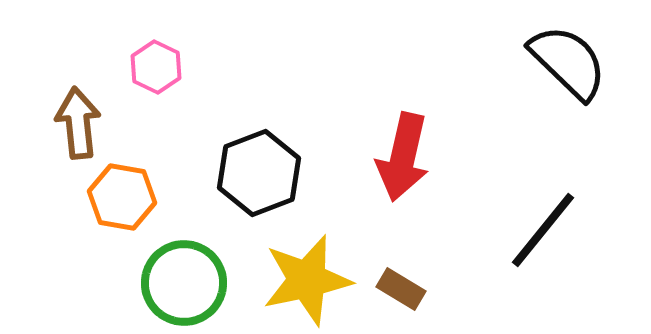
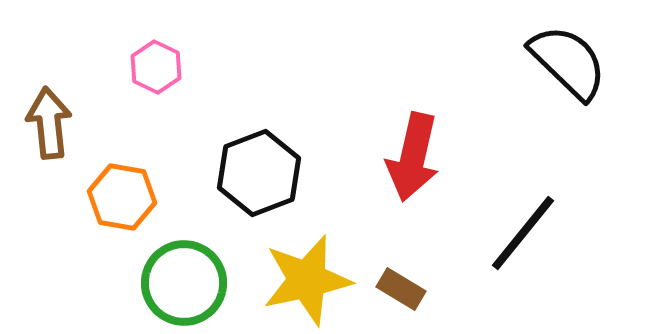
brown arrow: moved 29 px left
red arrow: moved 10 px right
black line: moved 20 px left, 3 px down
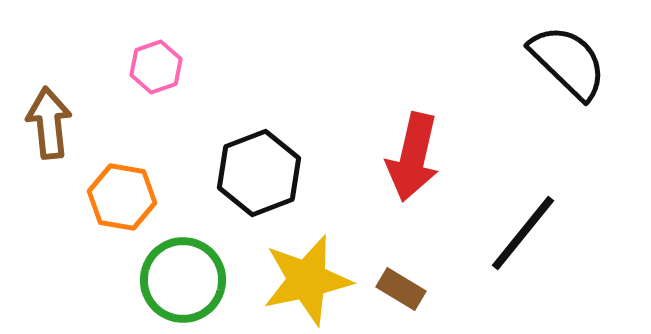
pink hexagon: rotated 15 degrees clockwise
green circle: moved 1 px left, 3 px up
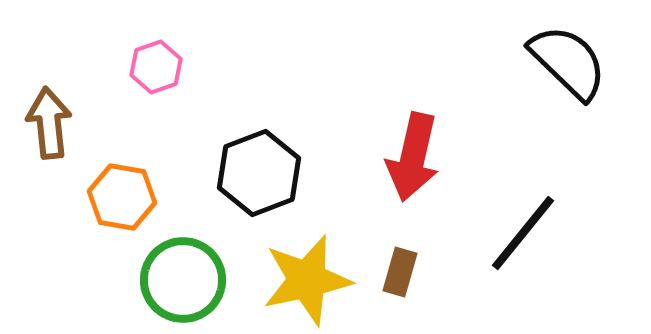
brown rectangle: moved 1 px left, 17 px up; rotated 75 degrees clockwise
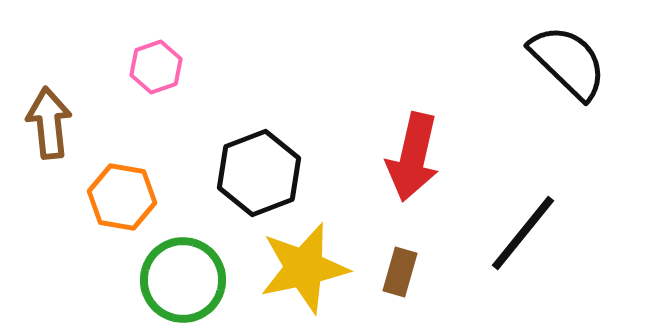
yellow star: moved 3 px left, 12 px up
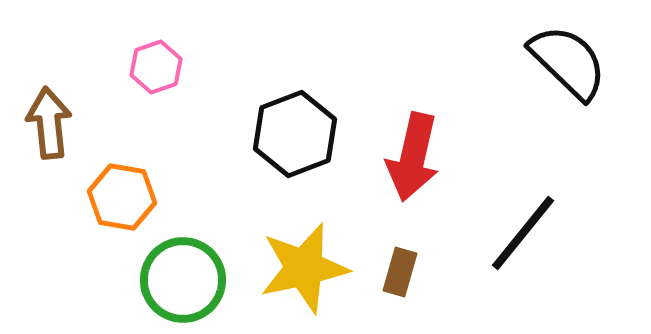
black hexagon: moved 36 px right, 39 px up
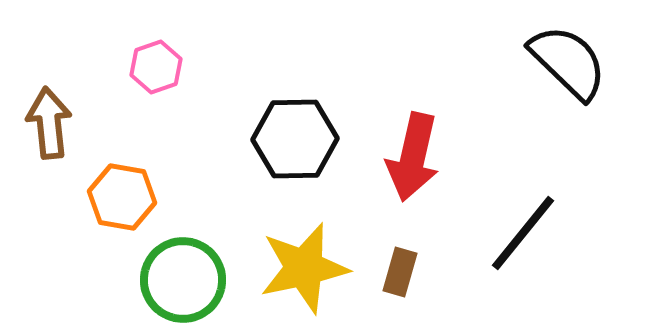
black hexagon: moved 5 px down; rotated 20 degrees clockwise
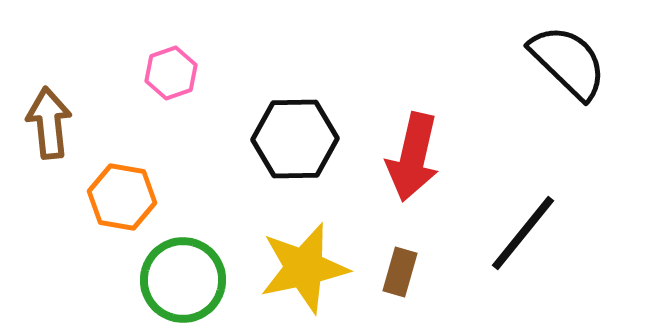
pink hexagon: moved 15 px right, 6 px down
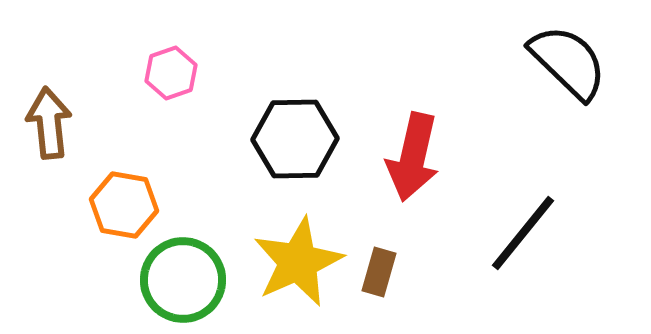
orange hexagon: moved 2 px right, 8 px down
yellow star: moved 6 px left, 6 px up; rotated 12 degrees counterclockwise
brown rectangle: moved 21 px left
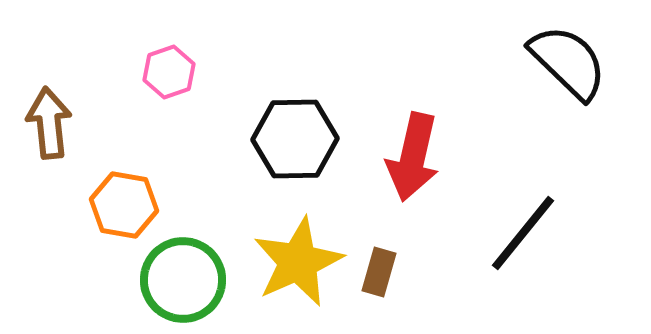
pink hexagon: moved 2 px left, 1 px up
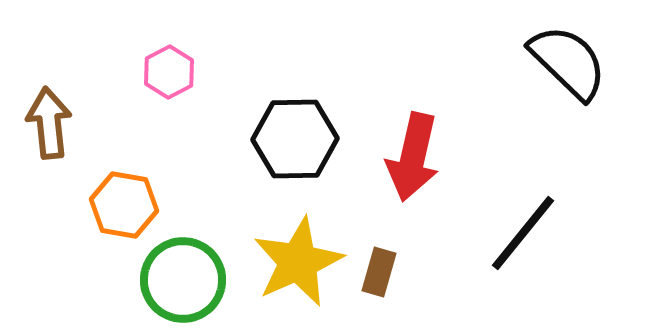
pink hexagon: rotated 9 degrees counterclockwise
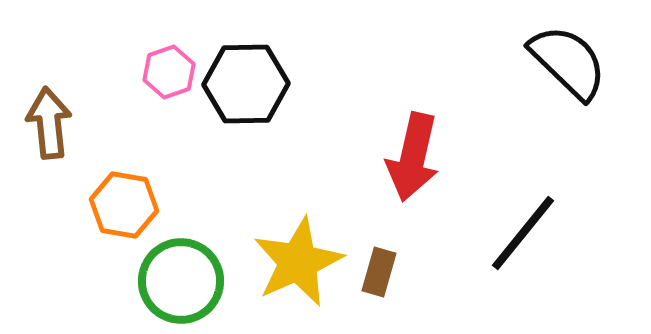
pink hexagon: rotated 9 degrees clockwise
black hexagon: moved 49 px left, 55 px up
green circle: moved 2 px left, 1 px down
